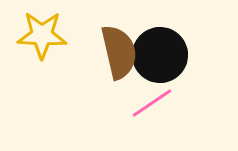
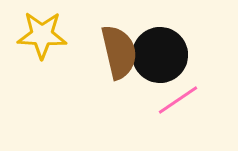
pink line: moved 26 px right, 3 px up
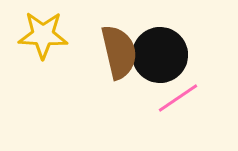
yellow star: moved 1 px right
pink line: moved 2 px up
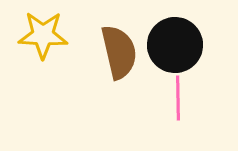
black circle: moved 15 px right, 10 px up
pink line: rotated 57 degrees counterclockwise
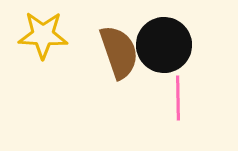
black circle: moved 11 px left
brown semicircle: rotated 6 degrees counterclockwise
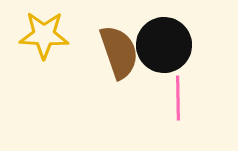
yellow star: moved 1 px right
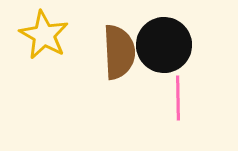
yellow star: rotated 27 degrees clockwise
brown semicircle: rotated 16 degrees clockwise
